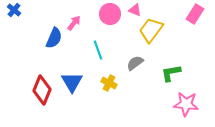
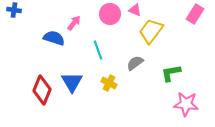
blue cross: rotated 32 degrees counterclockwise
yellow trapezoid: moved 1 px down
blue semicircle: rotated 95 degrees counterclockwise
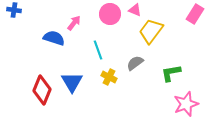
yellow cross: moved 6 px up
pink star: rotated 25 degrees counterclockwise
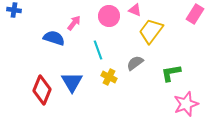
pink circle: moved 1 px left, 2 px down
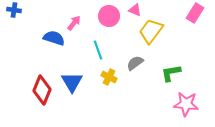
pink rectangle: moved 1 px up
pink star: rotated 25 degrees clockwise
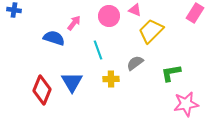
yellow trapezoid: rotated 8 degrees clockwise
yellow cross: moved 2 px right, 2 px down; rotated 28 degrees counterclockwise
pink star: rotated 15 degrees counterclockwise
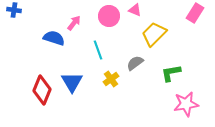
yellow trapezoid: moved 3 px right, 3 px down
yellow cross: rotated 35 degrees counterclockwise
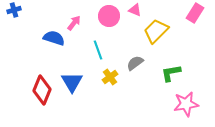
blue cross: rotated 24 degrees counterclockwise
yellow trapezoid: moved 2 px right, 3 px up
yellow cross: moved 1 px left, 2 px up
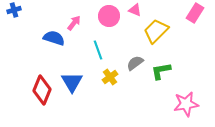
green L-shape: moved 10 px left, 2 px up
